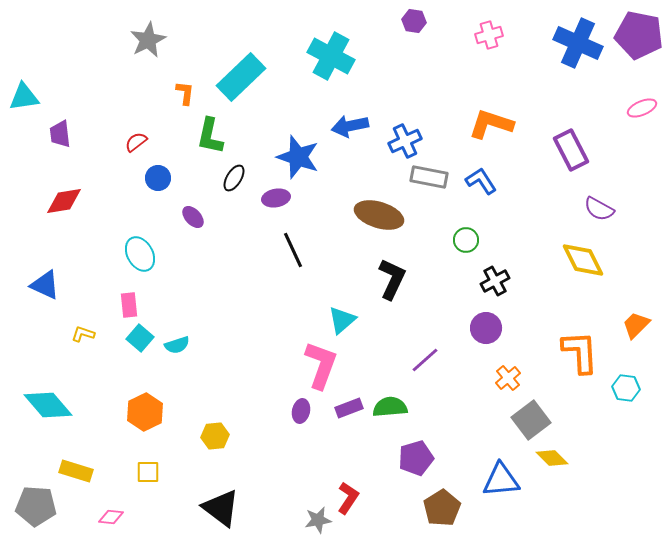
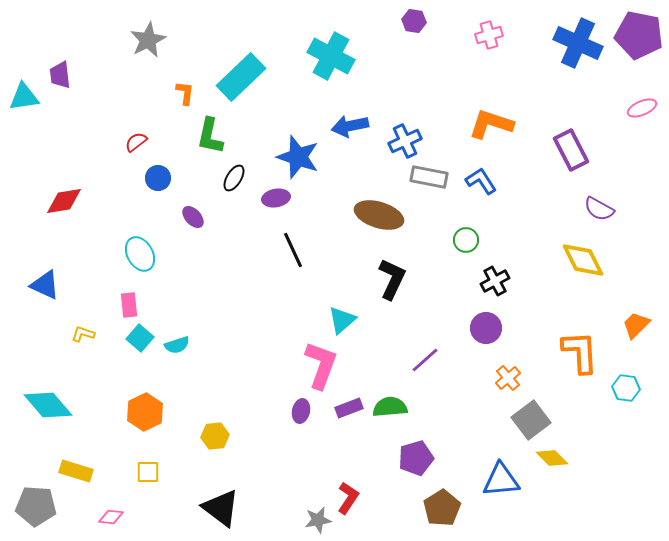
purple trapezoid at (60, 134): moved 59 px up
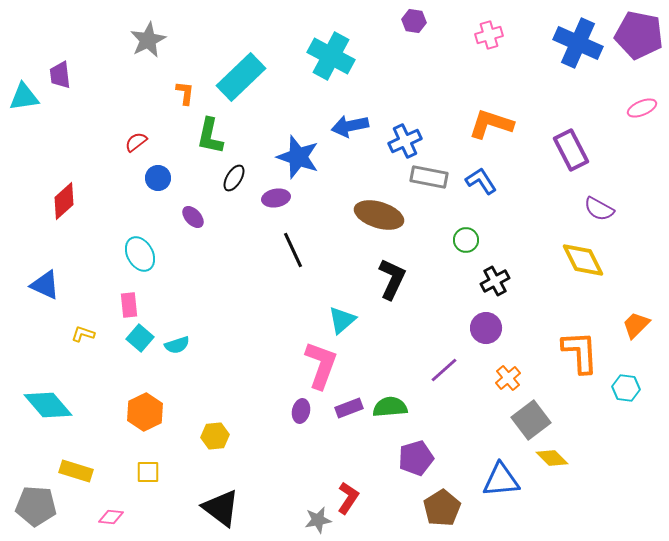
red diamond at (64, 201): rotated 33 degrees counterclockwise
purple line at (425, 360): moved 19 px right, 10 px down
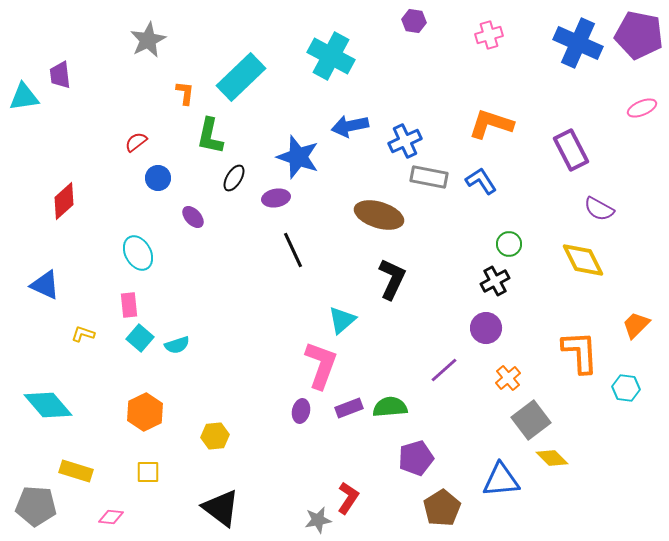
green circle at (466, 240): moved 43 px right, 4 px down
cyan ellipse at (140, 254): moved 2 px left, 1 px up
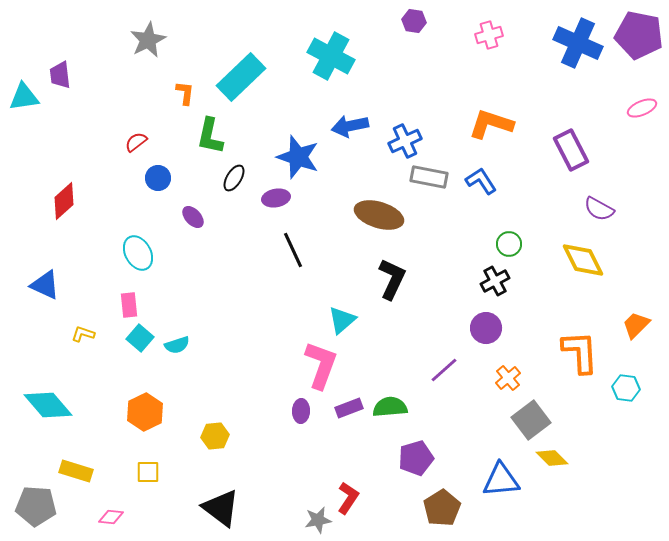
purple ellipse at (301, 411): rotated 10 degrees counterclockwise
